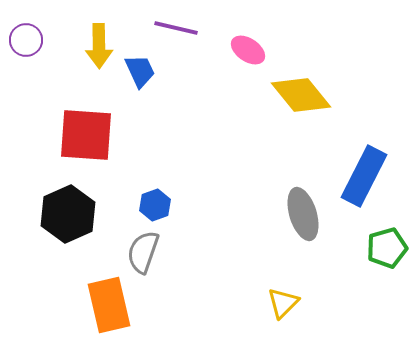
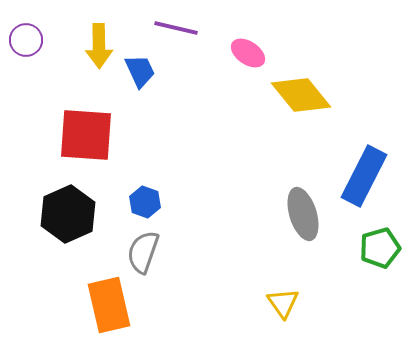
pink ellipse: moved 3 px down
blue hexagon: moved 10 px left, 3 px up; rotated 20 degrees counterclockwise
green pentagon: moved 7 px left
yellow triangle: rotated 20 degrees counterclockwise
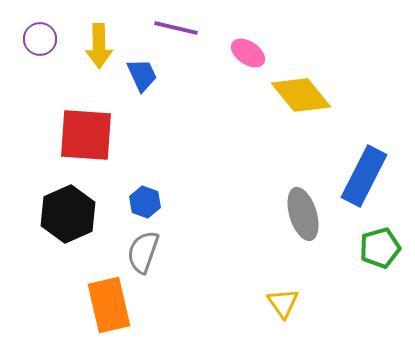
purple circle: moved 14 px right, 1 px up
blue trapezoid: moved 2 px right, 4 px down
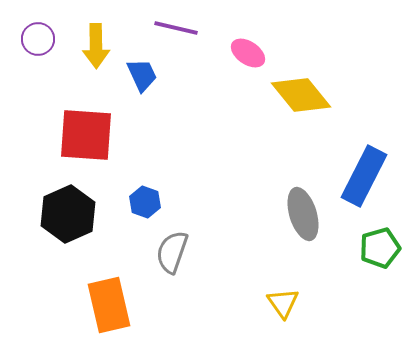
purple circle: moved 2 px left
yellow arrow: moved 3 px left
gray semicircle: moved 29 px right
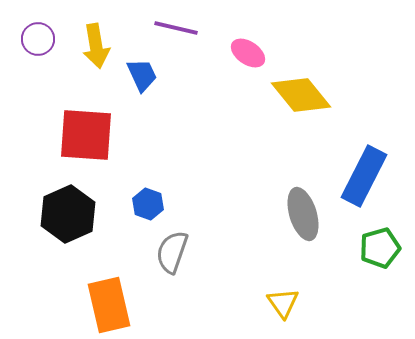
yellow arrow: rotated 9 degrees counterclockwise
blue hexagon: moved 3 px right, 2 px down
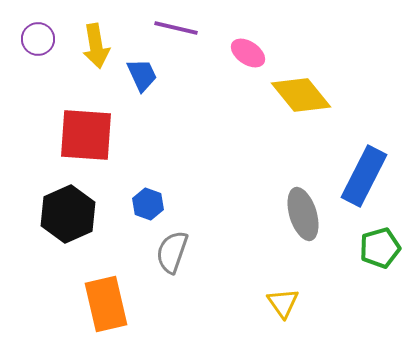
orange rectangle: moved 3 px left, 1 px up
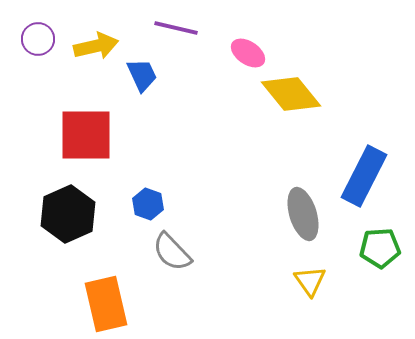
yellow arrow: rotated 93 degrees counterclockwise
yellow diamond: moved 10 px left, 1 px up
red square: rotated 4 degrees counterclockwise
green pentagon: rotated 12 degrees clockwise
gray semicircle: rotated 63 degrees counterclockwise
yellow triangle: moved 27 px right, 22 px up
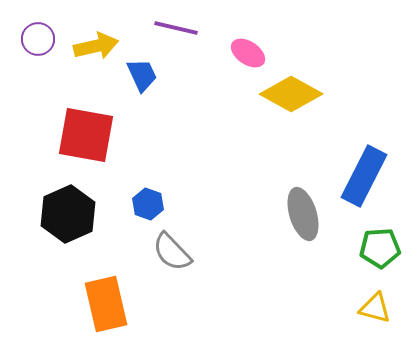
yellow diamond: rotated 22 degrees counterclockwise
red square: rotated 10 degrees clockwise
yellow triangle: moved 65 px right, 27 px down; rotated 40 degrees counterclockwise
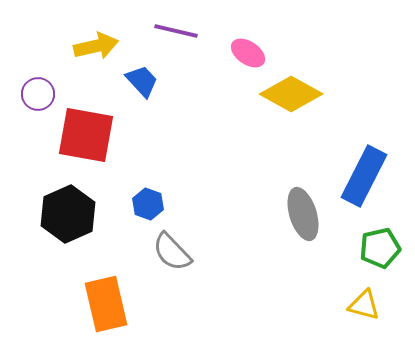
purple line: moved 3 px down
purple circle: moved 55 px down
blue trapezoid: moved 6 px down; rotated 18 degrees counterclockwise
green pentagon: rotated 9 degrees counterclockwise
yellow triangle: moved 11 px left, 3 px up
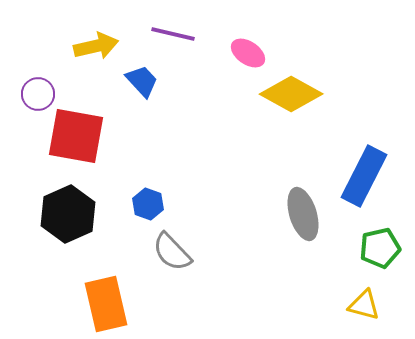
purple line: moved 3 px left, 3 px down
red square: moved 10 px left, 1 px down
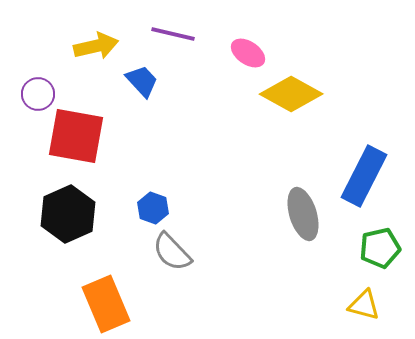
blue hexagon: moved 5 px right, 4 px down
orange rectangle: rotated 10 degrees counterclockwise
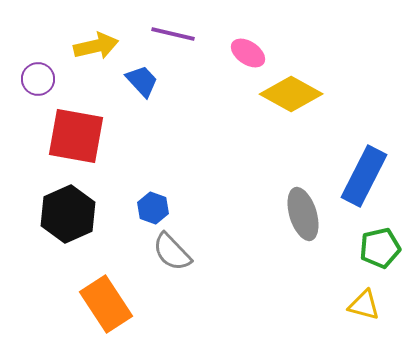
purple circle: moved 15 px up
orange rectangle: rotated 10 degrees counterclockwise
